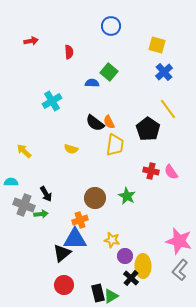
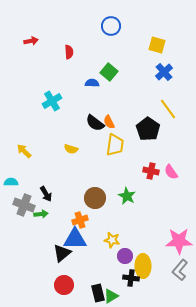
pink star: rotated 16 degrees counterclockwise
black cross: rotated 35 degrees counterclockwise
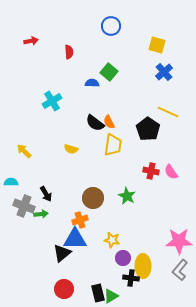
yellow line: moved 3 px down; rotated 30 degrees counterclockwise
yellow trapezoid: moved 2 px left
brown circle: moved 2 px left
gray cross: moved 1 px down
purple circle: moved 2 px left, 2 px down
red circle: moved 4 px down
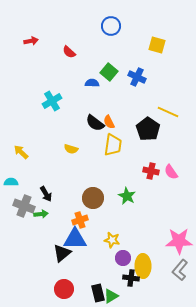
red semicircle: rotated 136 degrees clockwise
blue cross: moved 27 px left, 5 px down; rotated 24 degrees counterclockwise
yellow arrow: moved 3 px left, 1 px down
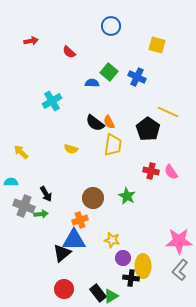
blue triangle: moved 1 px left, 1 px down
black rectangle: rotated 24 degrees counterclockwise
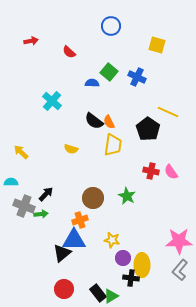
cyan cross: rotated 18 degrees counterclockwise
black semicircle: moved 1 px left, 2 px up
black arrow: rotated 105 degrees counterclockwise
yellow ellipse: moved 1 px left, 1 px up
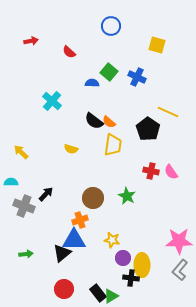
orange semicircle: rotated 24 degrees counterclockwise
green arrow: moved 15 px left, 40 px down
